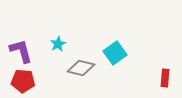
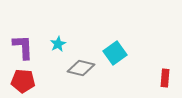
purple L-shape: moved 2 px right, 4 px up; rotated 12 degrees clockwise
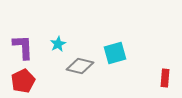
cyan square: rotated 20 degrees clockwise
gray diamond: moved 1 px left, 2 px up
red pentagon: rotated 30 degrees counterclockwise
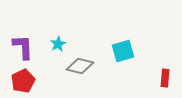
cyan square: moved 8 px right, 2 px up
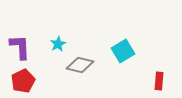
purple L-shape: moved 3 px left
cyan square: rotated 15 degrees counterclockwise
gray diamond: moved 1 px up
red rectangle: moved 6 px left, 3 px down
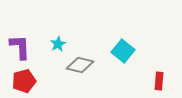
cyan square: rotated 20 degrees counterclockwise
red pentagon: moved 1 px right; rotated 10 degrees clockwise
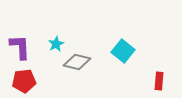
cyan star: moved 2 px left
gray diamond: moved 3 px left, 3 px up
red pentagon: rotated 10 degrees clockwise
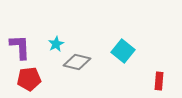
red pentagon: moved 5 px right, 2 px up
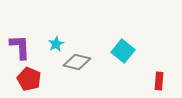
red pentagon: rotated 30 degrees clockwise
